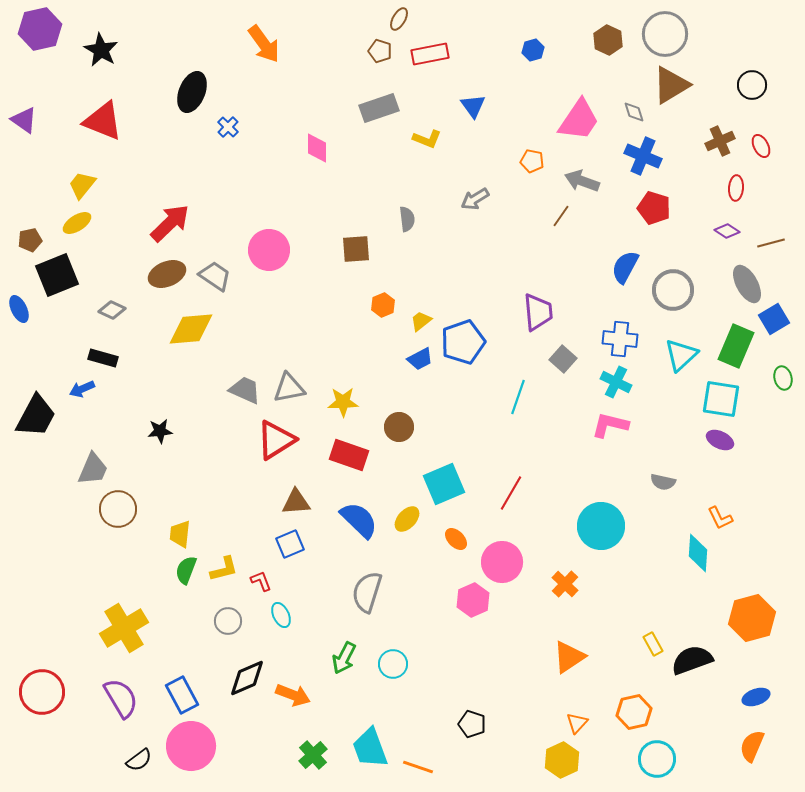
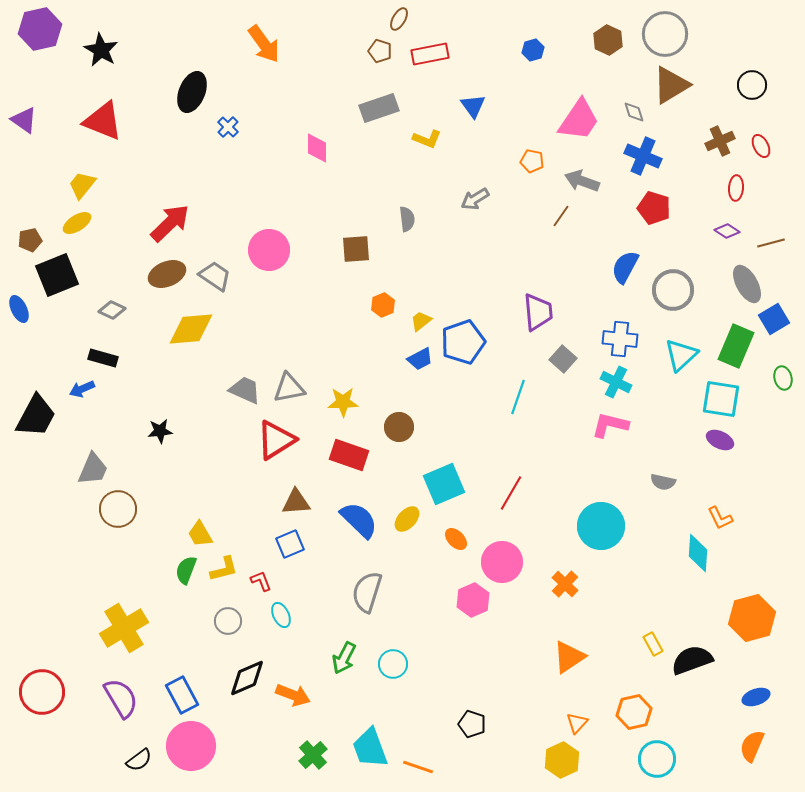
yellow trapezoid at (180, 534): moved 20 px right; rotated 36 degrees counterclockwise
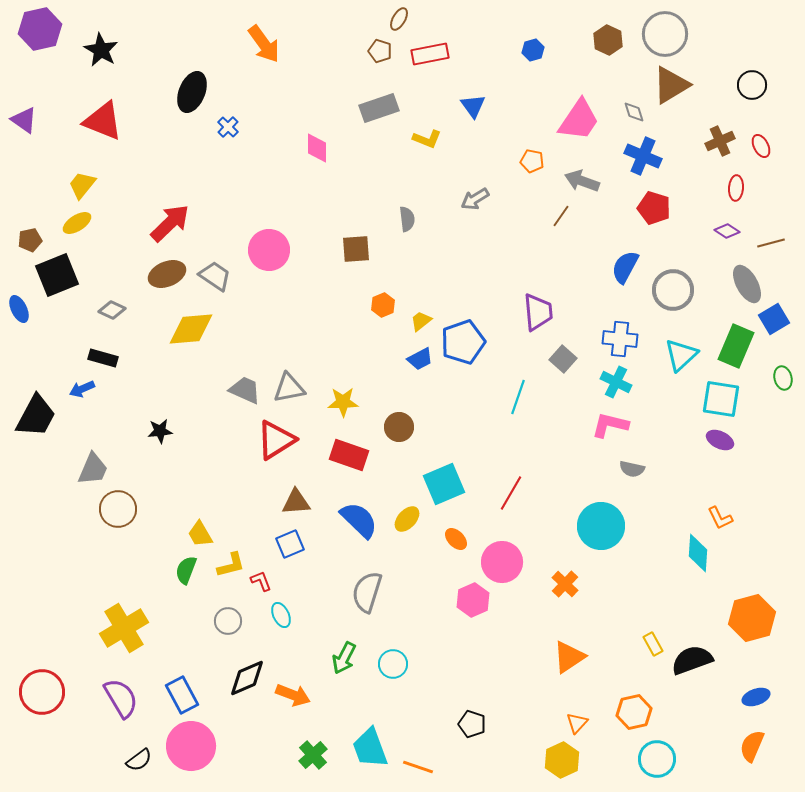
gray semicircle at (663, 482): moved 31 px left, 13 px up
yellow L-shape at (224, 569): moved 7 px right, 4 px up
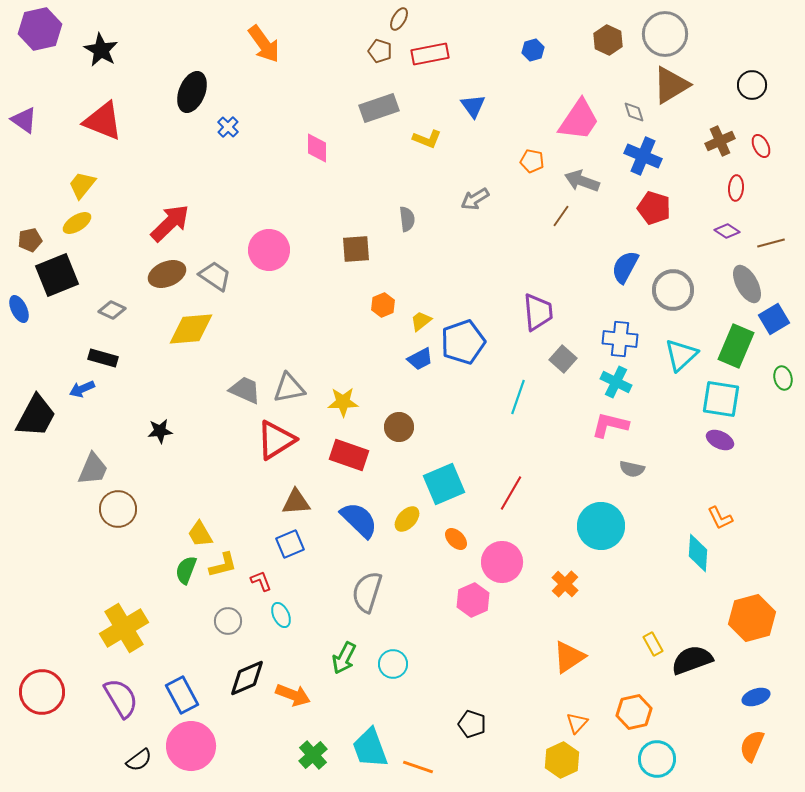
yellow L-shape at (231, 565): moved 8 px left
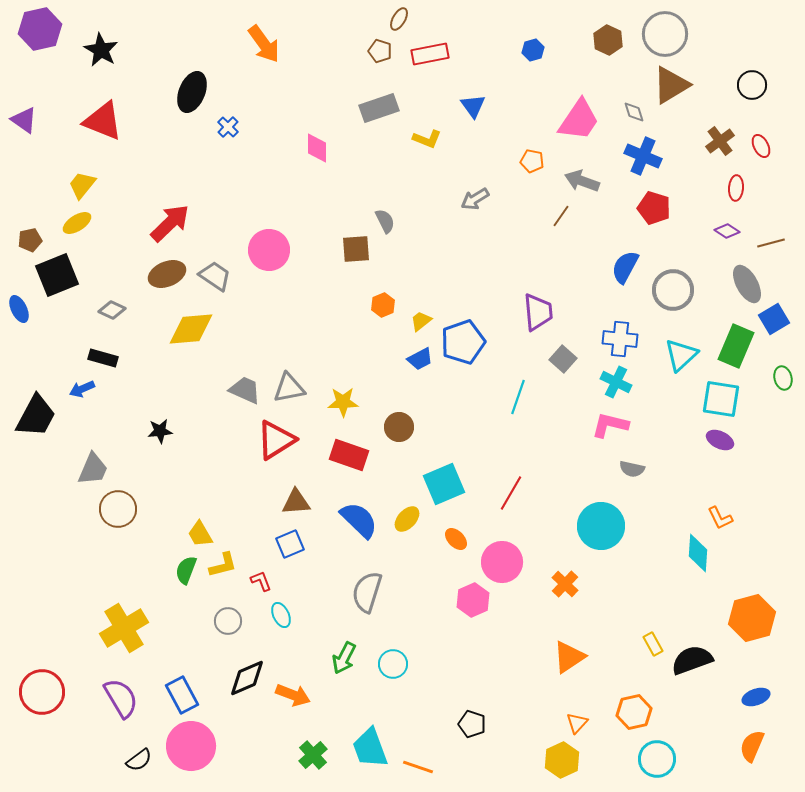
brown cross at (720, 141): rotated 12 degrees counterclockwise
gray semicircle at (407, 219): moved 22 px left, 2 px down; rotated 20 degrees counterclockwise
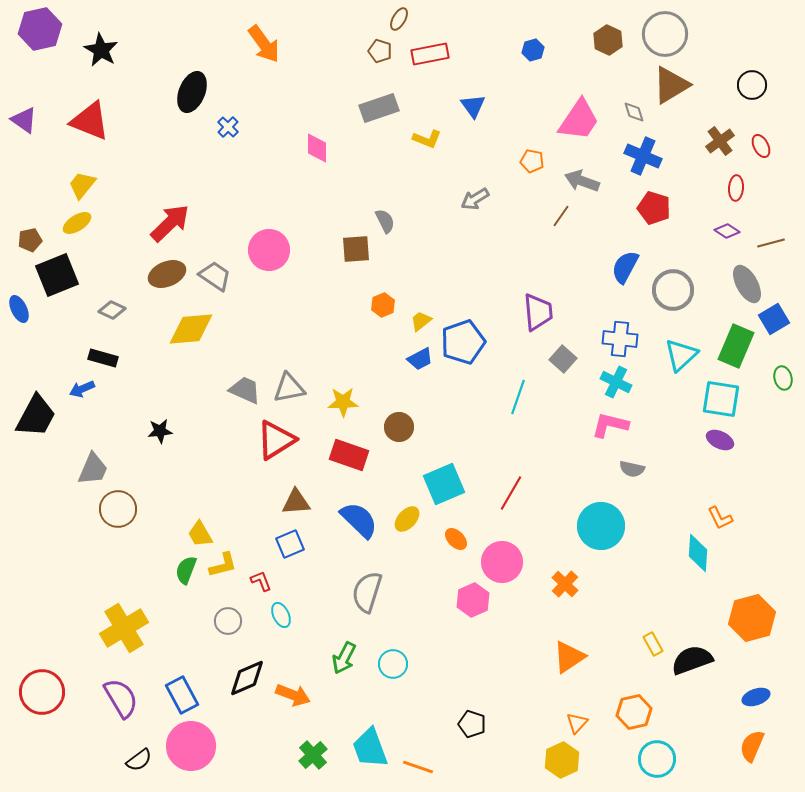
red triangle at (103, 121): moved 13 px left
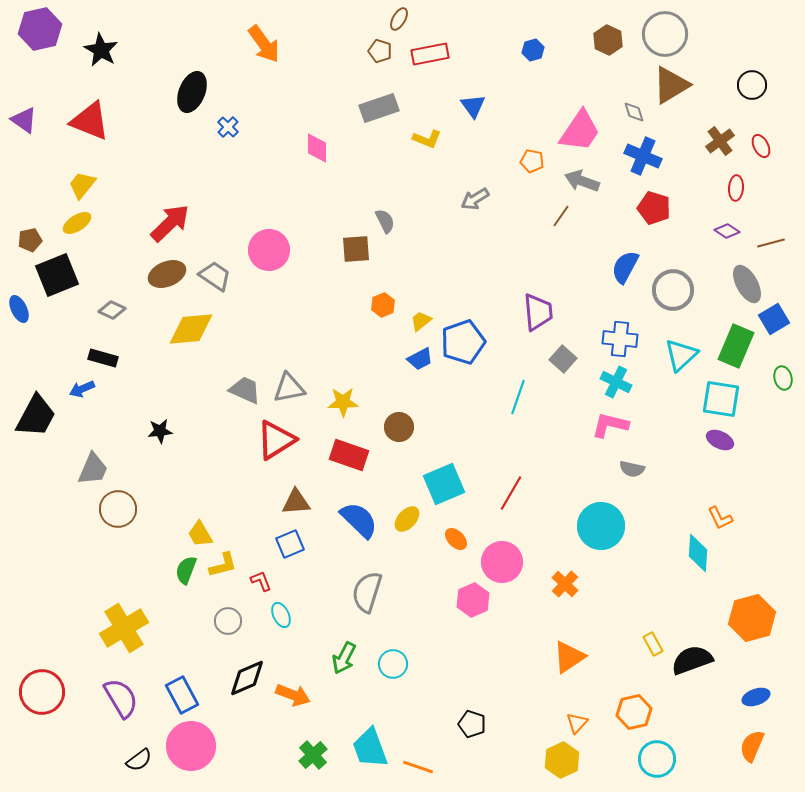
pink trapezoid at (579, 120): moved 1 px right, 11 px down
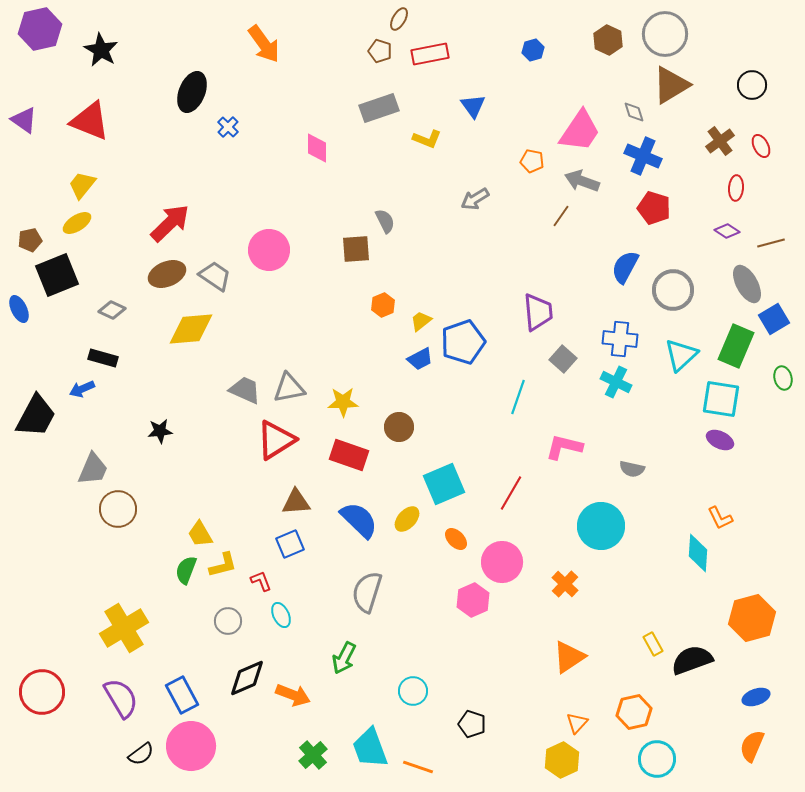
pink L-shape at (610, 425): moved 46 px left, 22 px down
cyan circle at (393, 664): moved 20 px right, 27 px down
black semicircle at (139, 760): moved 2 px right, 6 px up
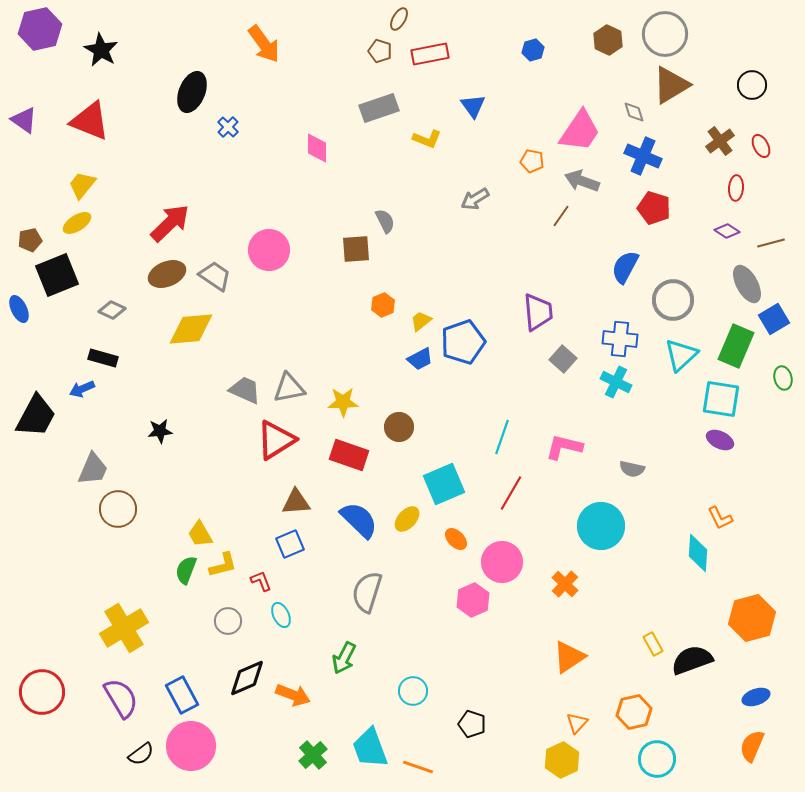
gray circle at (673, 290): moved 10 px down
cyan line at (518, 397): moved 16 px left, 40 px down
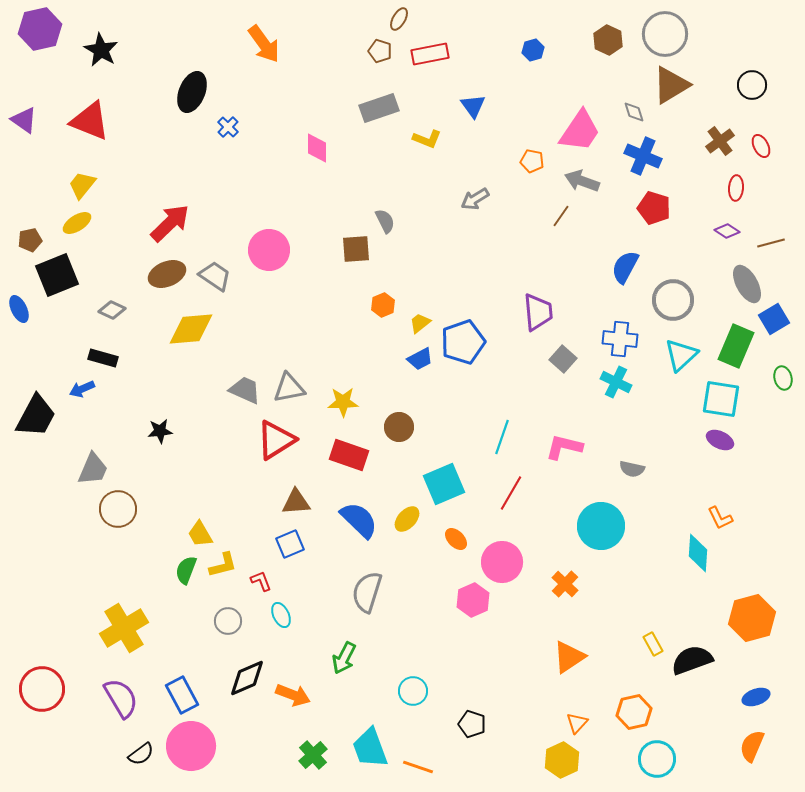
yellow trapezoid at (421, 321): moved 1 px left, 2 px down
red circle at (42, 692): moved 3 px up
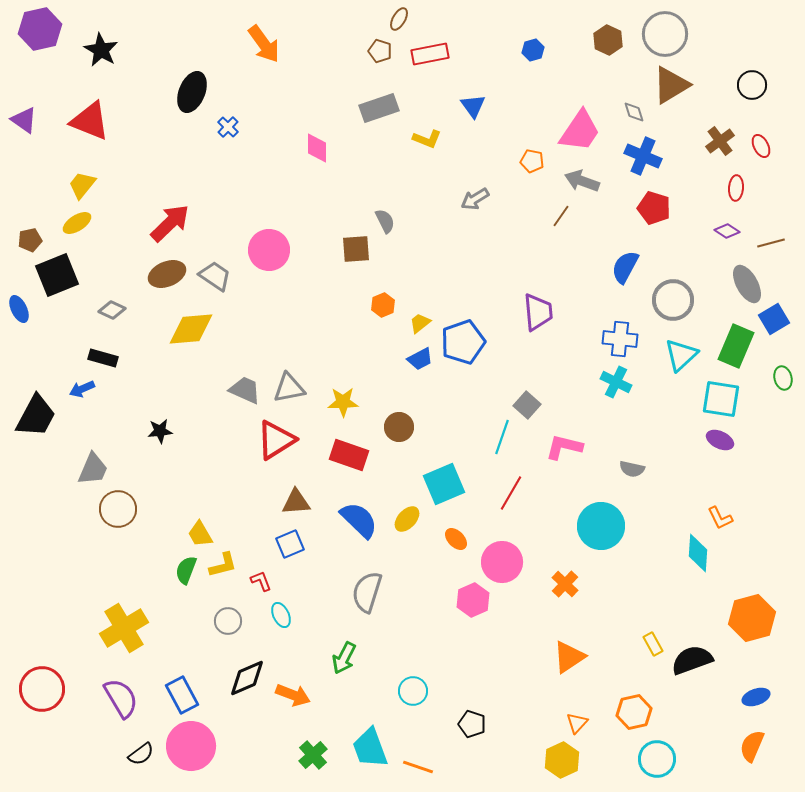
gray square at (563, 359): moved 36 px left, 46 px down
